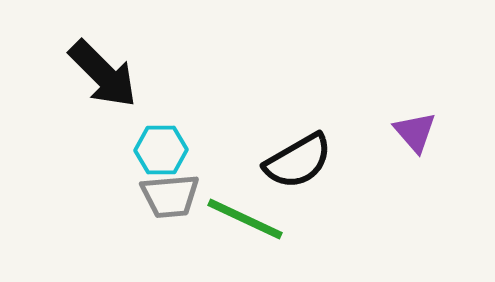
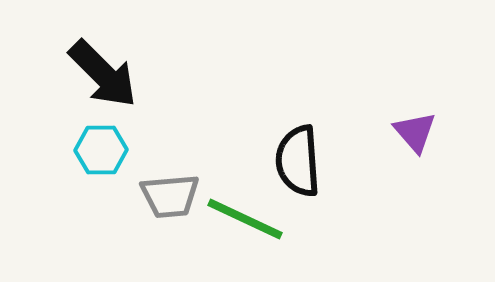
cyan hexagon: moved 60 px left
black semicircle: rotated 116 degrees clockwise
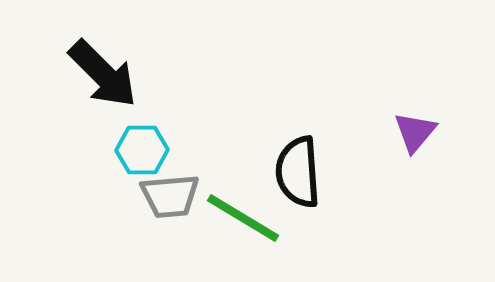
purple triangle: rotated 21 degrees clockwise
cyan hexagon: moved 41 px right
black semicircle: moved 11 px down
green line: moved 2 px left, 1 px up; rotated 6 degrees clockwise
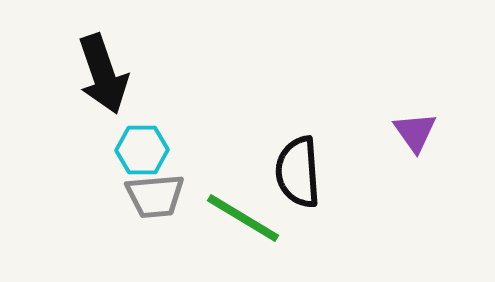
black arrow: rotated 26 degrees clockwise
purple triangle: rotated 15 degrees counterclockwise
gray trapezoid: moved 15 px left
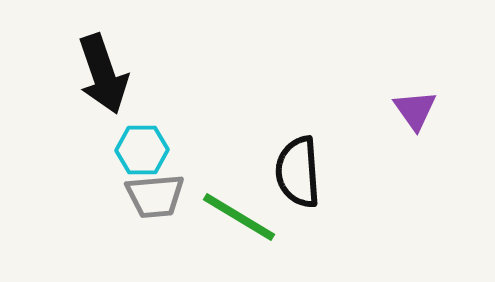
purple triangle: moved 22 px up
green line: moved 4 px left, 1 px up
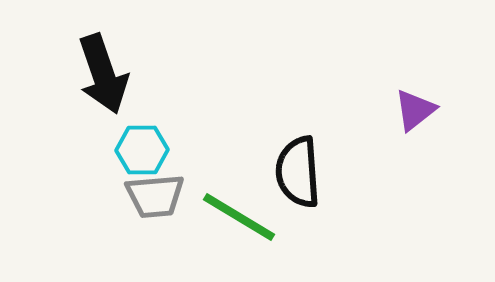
purple triangle: rotated 27 degrees clockwise
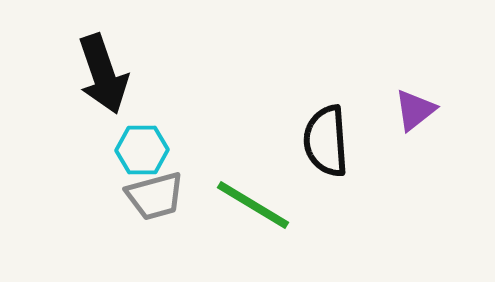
black semicircle: moved 28 px right, 31 px up
gray trapezoid: rotated 10 degrees counterclockwise
green line: moved 14 px right, 12 px up
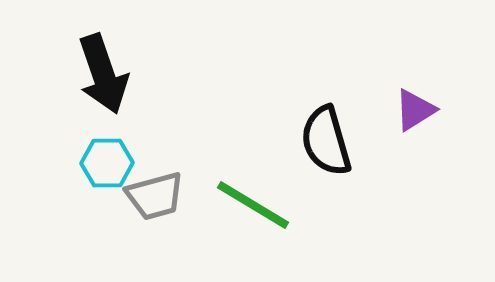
purple triangle: rotated 6 degrees clockwise
black semicircle: rotated 12 degrees counterclockwise
cyan hexagon: moved 35 px left, 13 px down
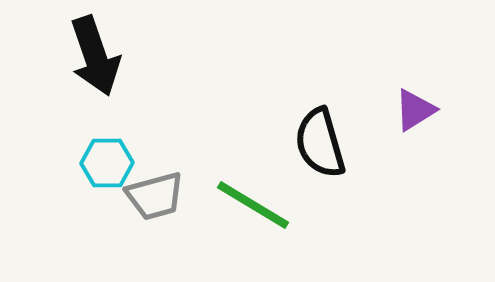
black arrow: moved 8 px left, 18 px up
black semicircle: moved 6 px left, 2 px down
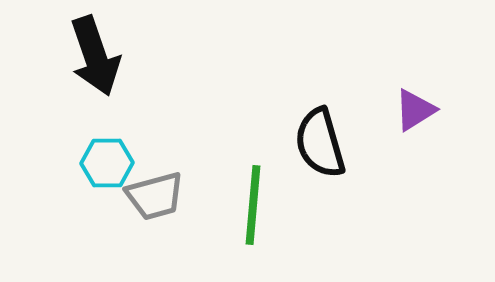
green line: rotated 64 degrees clockwise
